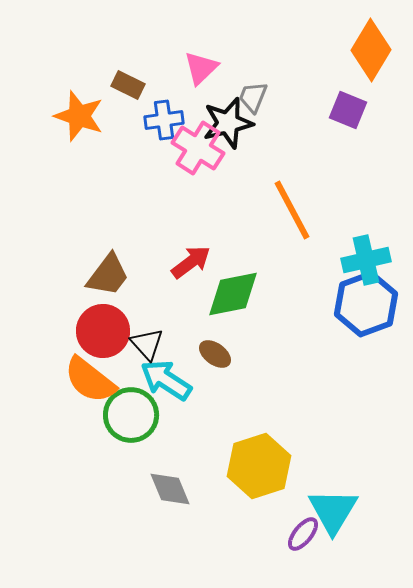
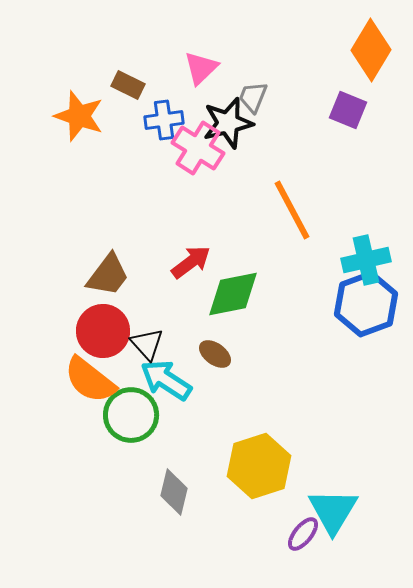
gray diamond: moved 4 px right, 3 px down; rotated 36 degrees clockwise
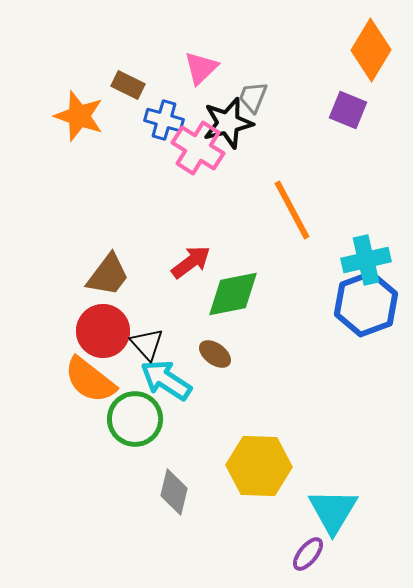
blue cross: rotated 24 degrees clockwise
green circle: moved 4 px right, 4 px down
yellow hexagon: rotated 20 degrees clockwise
purple ellipse: moved 5 px right, 20 px down
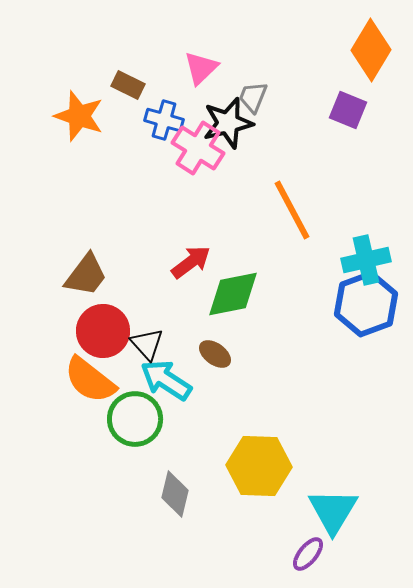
brown trapezoid: moved 22 px left
gray diamond: moved 1 px right, 2 px down
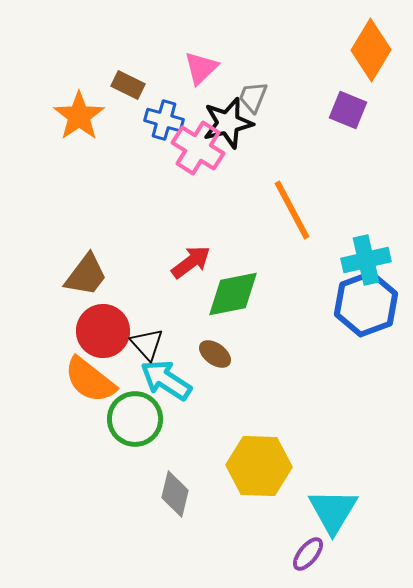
orange star: rotated 18 degrees clockwise
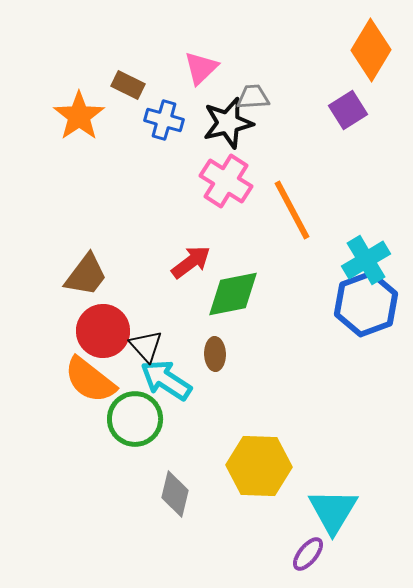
gray trapezoid: rotated 64 degrees clockwise
purple square: rotated 36 degrees clockwise
pink cross: moved 28 px right, 33 px down
cyan cross: rotated 18 degrees counterclockwise
black triangle: moved 1 px left, 2 px down
brown ellipse: rotated 52 degrees clockwise
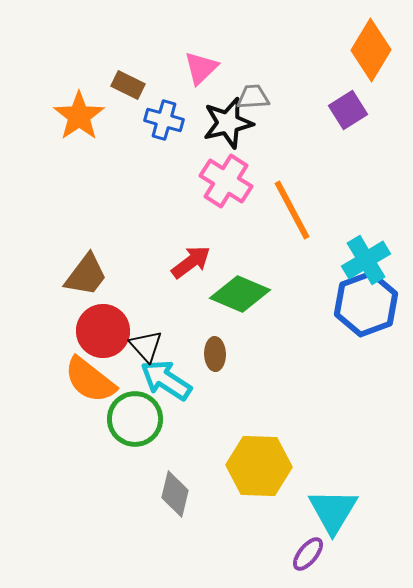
green diamond: moved 7 px right; rotated 34 degrees clockwise
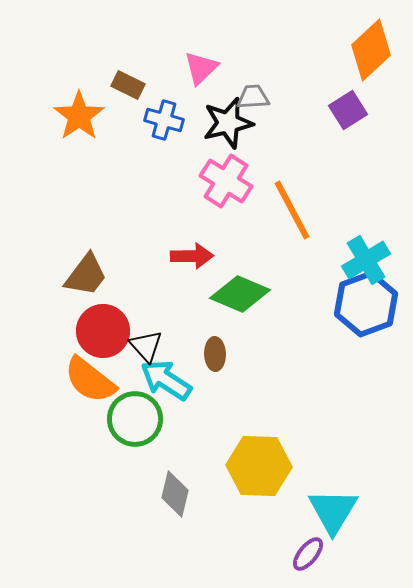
orange diamond: rotated 16 degrees clockwise
red arrow: moved 1 px right, 6 px up; rotated 36 degrees clockwise
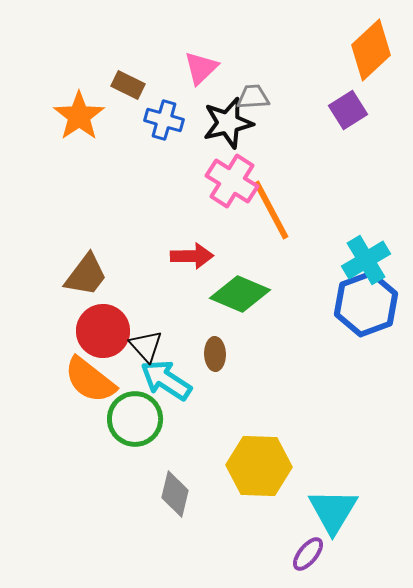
pink cross: moved 6 px right
orange line: moved 21 px left
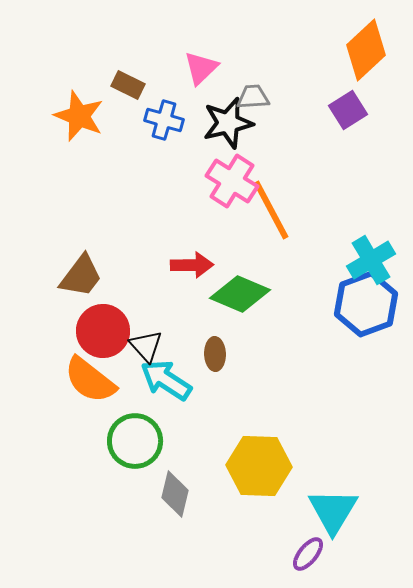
orange diamond: moved 5 px left
orange star: rotated 15 degrees counterclockwise
red arrow: moved 9 px down
cyan cross: moved 5 px right
brown trapezoid: moved 5 px left, 1 px down
green circle: moved 22 px down
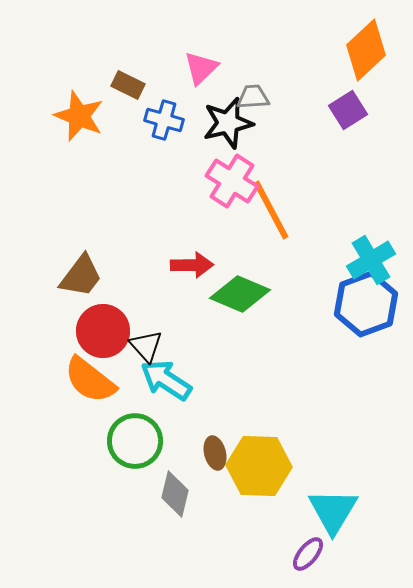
brown ellipse: moved 99 px down; rotated 12 degrees counterclockwise
